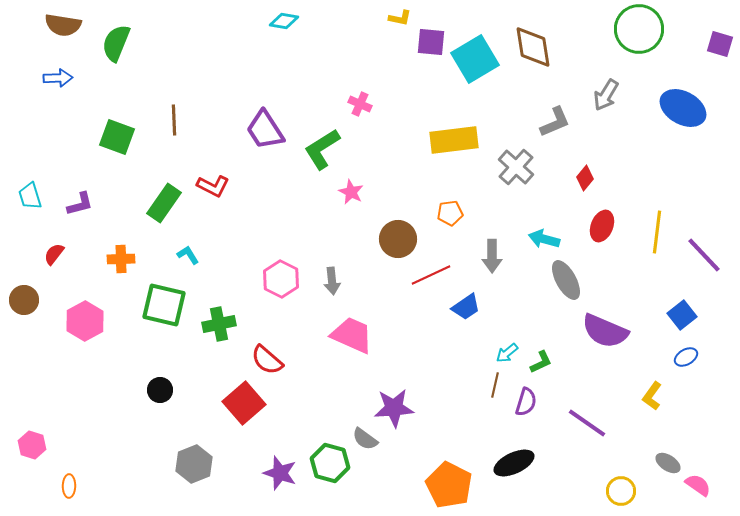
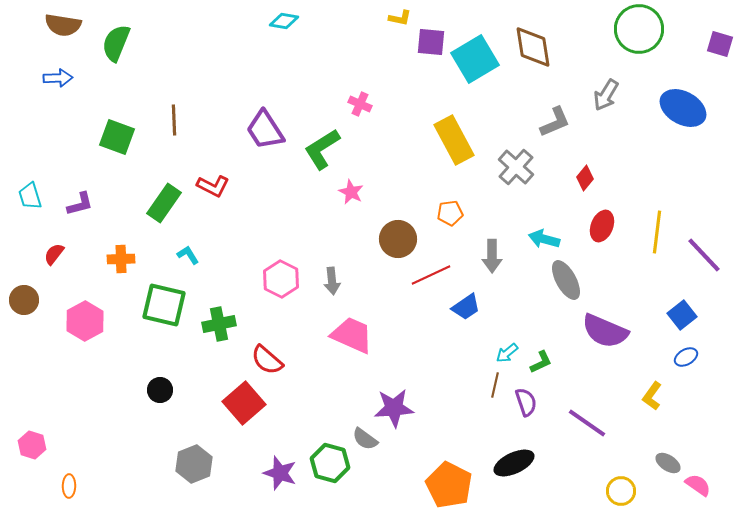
yellow rectangle at (454, 140): rotated 69 degrees clockwise
purple semicircle at (526, 402): rotated 36 degrees counterclockwise
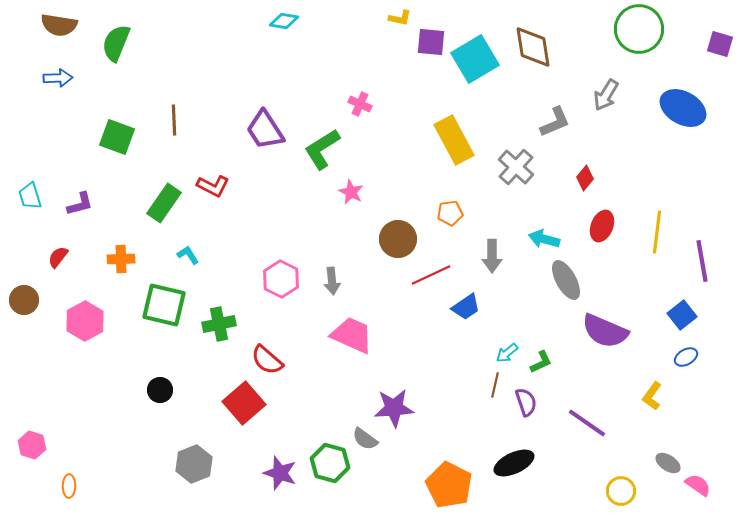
brown semicircle at (63, 25): moved 4 px left
red semicircle at (54, 254): moved 4 px right, 3 px down
purple line at (704, 255): moved 2 px left, 6 px down; rotated 33 degrees clockwise
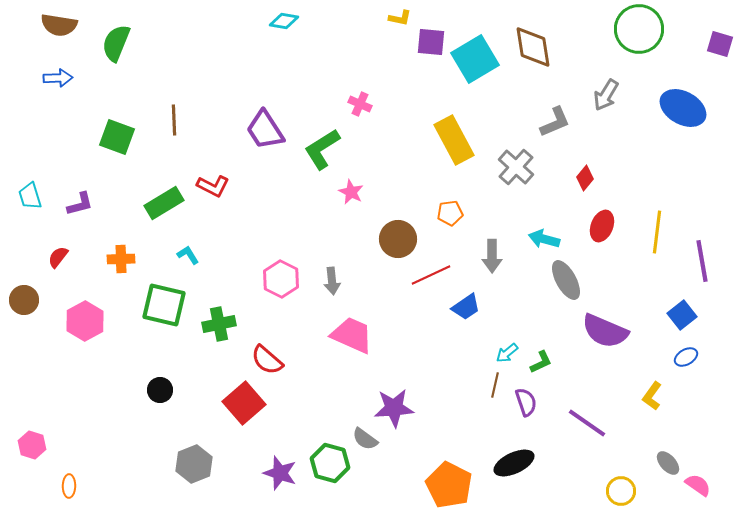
green rectangle at (164, 203): rotated 24 degrees clockwise
gray ellipse at (668, 463): rotated 15 degrees clockwise
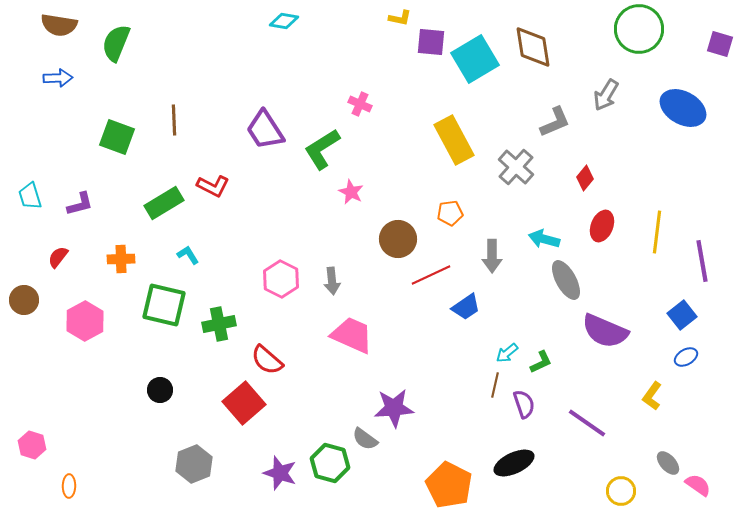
purple semicircle at (526, 402): moved 2 px left, 2 px down
